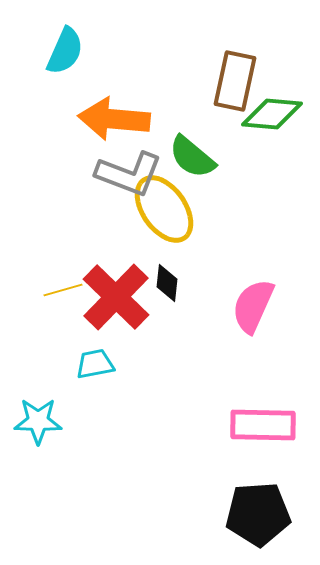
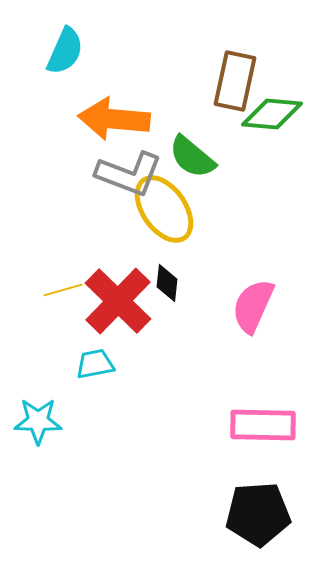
red cross: moved 2 px right, 4 px down
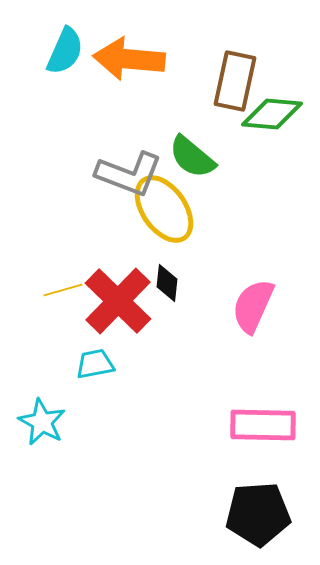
orange arrow: moved 15 px right, 60 px up
cyan star: moved 4 px right, 1 px down; rotated 27 degrees clockwise
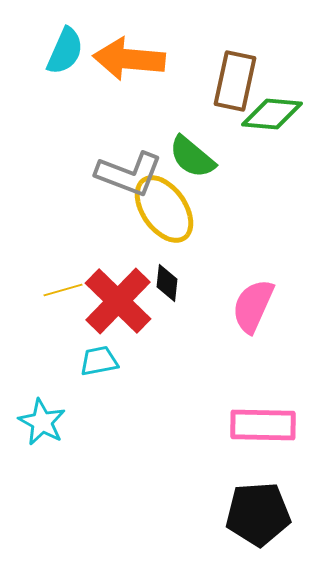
cyan trapezoid: moved 4 px right, 3 px up
